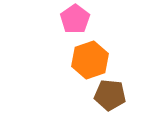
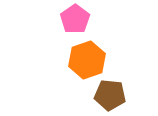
orange hexagon: moved 3 px left
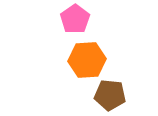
orange hexagon: rotated 15 degrees clockwise
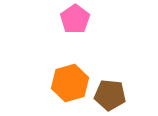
orange hexagon: moved 17 px left, 23 px down; rotated 12 degrees counterclockwise
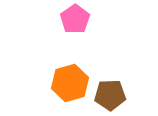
brown pentagon: rotated 8 degrees counterclockwise
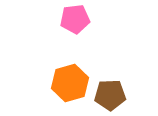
pink pentagon: rotated 28 degrees clockwise
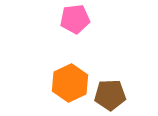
orange hexagon: rotated 9 degrees counterclockwise
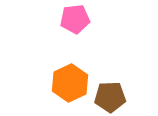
brown pentagon: moved 2 px down
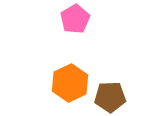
pink pentagon: rotated 24 degrees counterclockwise
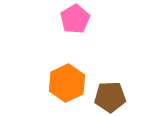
orange hexagon: moved 3 px left
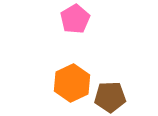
orange hexagon: moved 5 px right
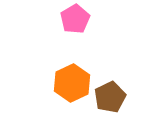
brown pentagon: rotated 24 degrees counterclockwise
